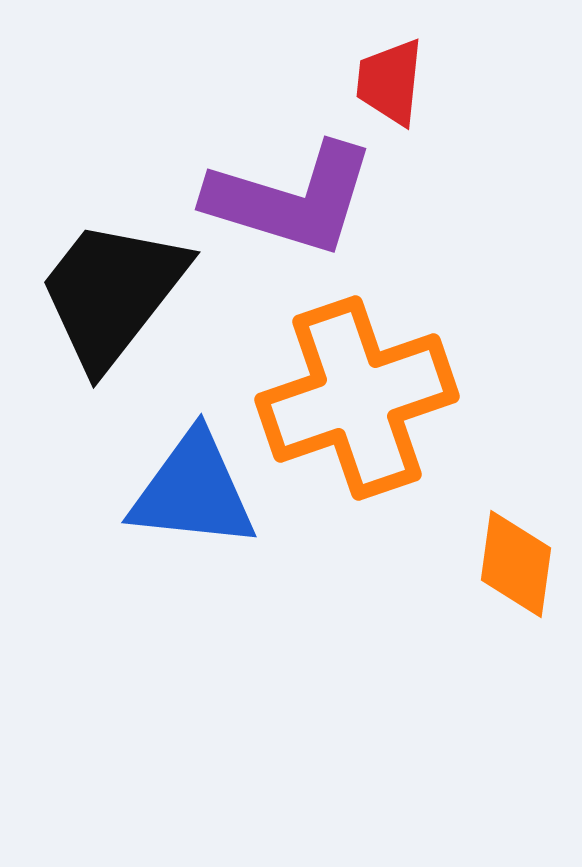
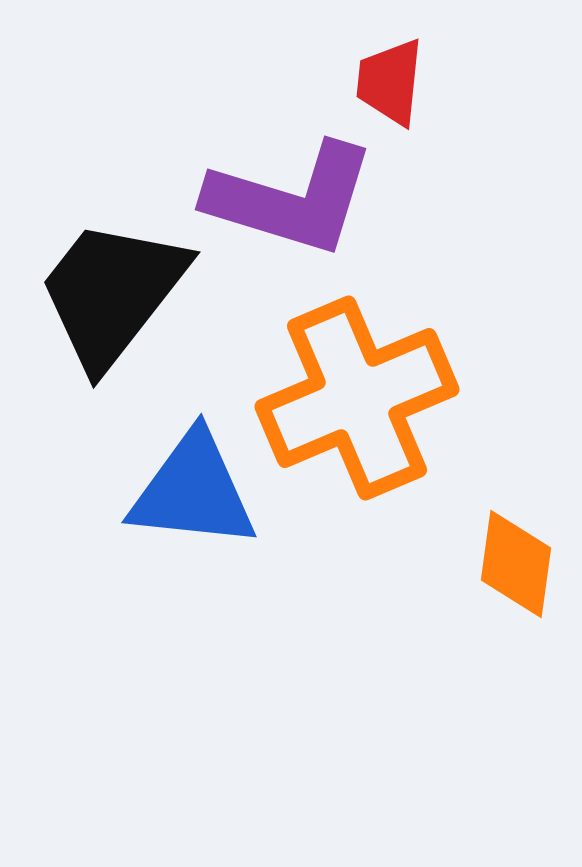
orange cross: rotated 4 degrees counterclockwise
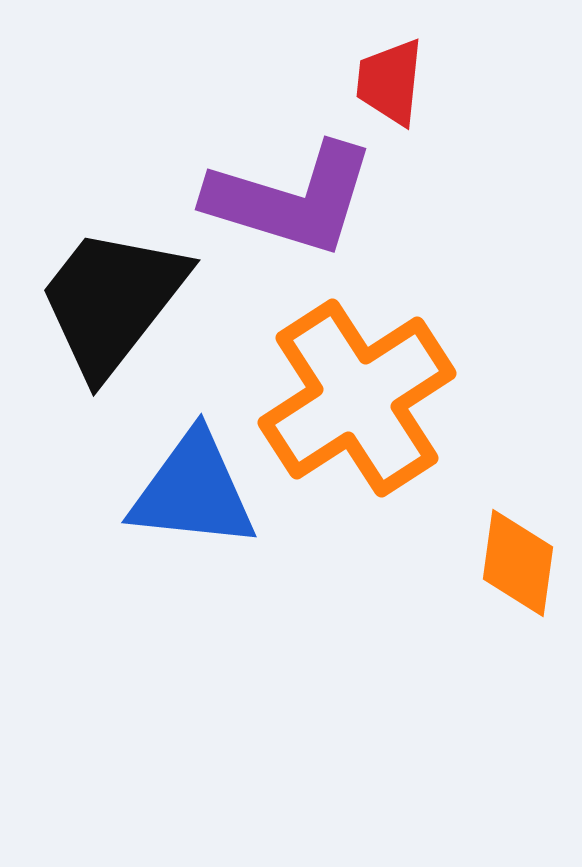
black trapezoid: moved 8 px down
orange cross: rotated 10 degrees counterclockwise
orange diamond: moved 2 px right, 1 px up
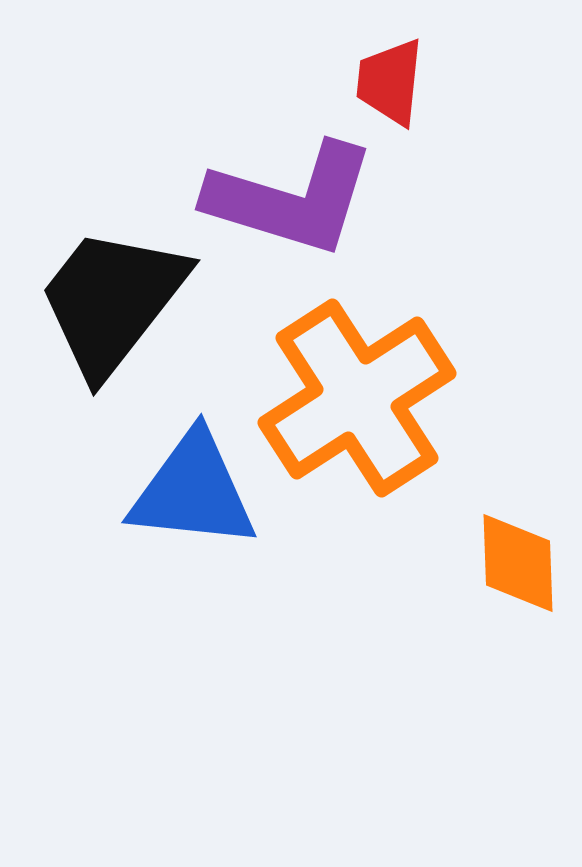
orange diamond: rotated 10 degrees counterclockwise
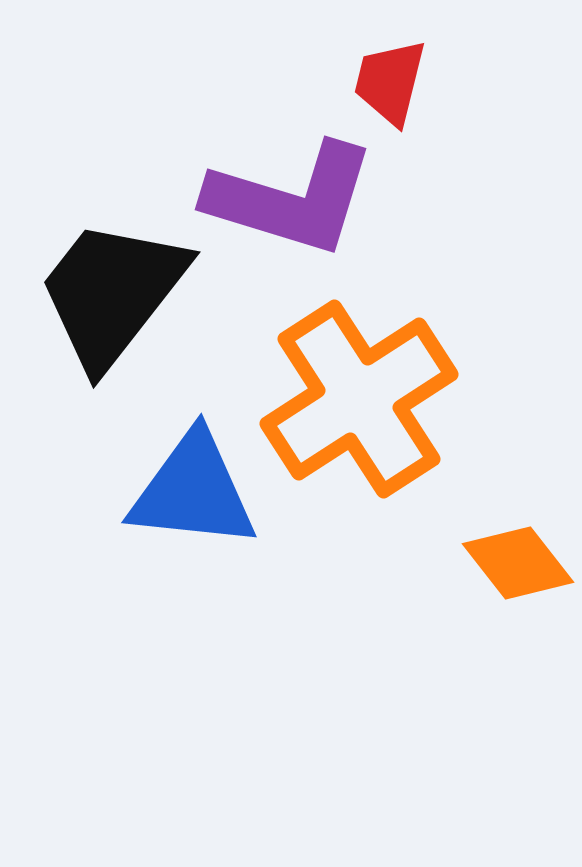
red trapezoid: rotated 8 degrees clockwise
black trapezoid: moved 8 px up
orange cross: moved 2 px right, 1 px down
orange diamond: rotated 36 degrees counterclockwise
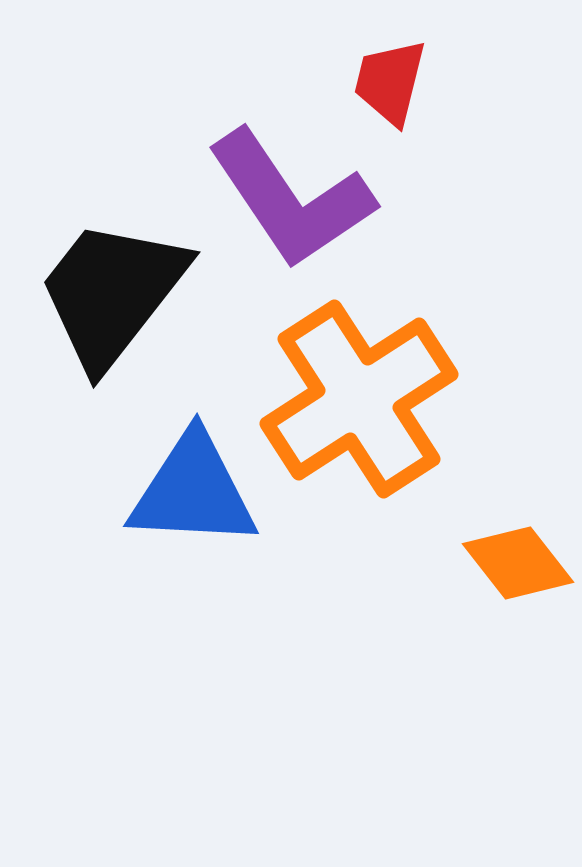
purple L-shape: rotated 39 degrees clockwise
blue triangle: rotated 3 degrees counterclockwise
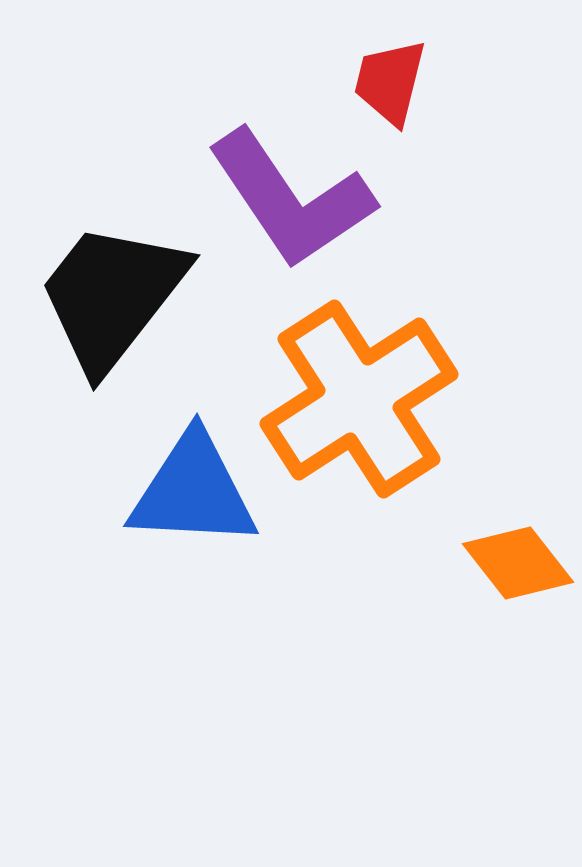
black trapezoid: moved 3 px down
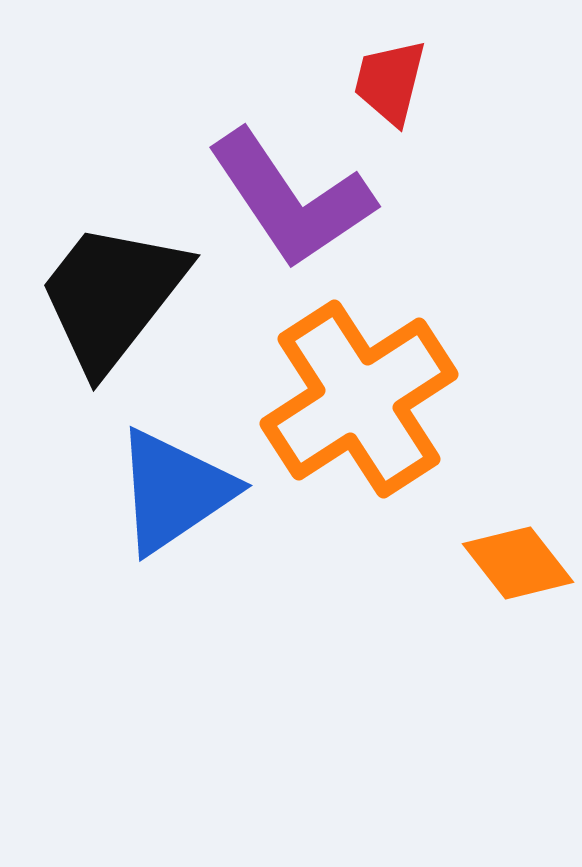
blue triangle: moved 19 px left; rotated 37 degrees counterclockwise
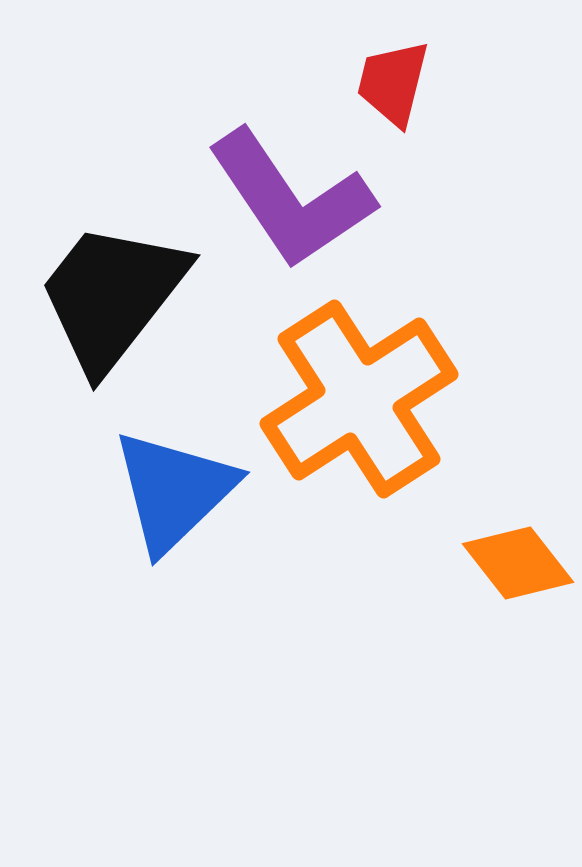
red trapezoid: moved 3 px right, 1 px down
blue triangle: rotated 10 degrees counterclockwise
